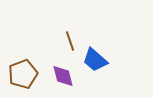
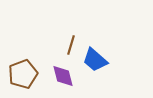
brown line: moved 1 px right, 4 px down; rotated 36 degrees clockwise
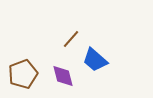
brown line: moved 6 px up; rotated 24 degrees clockwise
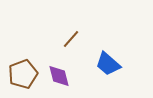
blue trapezoid: moved 13 px right, 4 px down
purple diamond: moved 4 px left
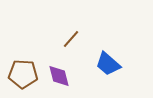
brown pentagon: rotated 24 degrees clockwise
